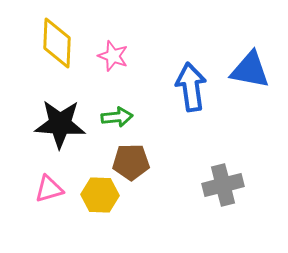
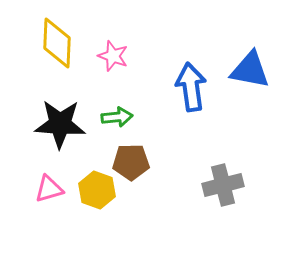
yellow hexagon: moved 3 px left, 5 px up; rotated 18 degrees clockwise
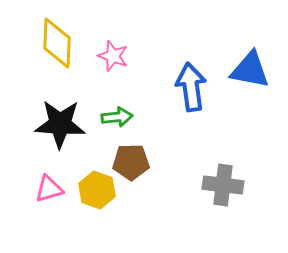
gray cross: rotated 21 degrees clockwise
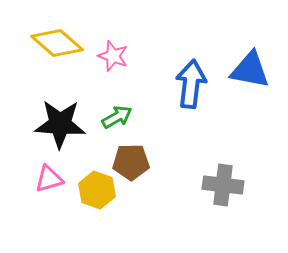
yellow diamond: rotated 51 degrees counterclockwise
blue arrow: moved 3 px up; rotated 15 degrees clockwise
green arrow: rotated 24 degrees counterclockwise
pink triangle: moved 10 px up
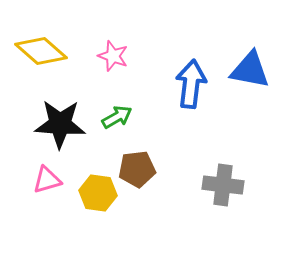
yellow diamond: moved 16 px left, 8 px down
brown pentagon: moved 6 px right, 7 px down; rotated 6 degrees counterclockwise
pink triangle: moved 2 px left, 1 px down
yellow hexagon: moved 1 px right, 3 px down; rotated 12 degrees counterclockwise
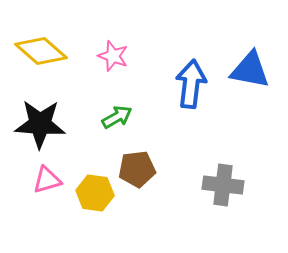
black star: moved 20 px left
yellow hexagon: moved 3 px left
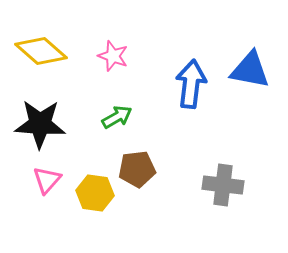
pink triangle: rotated 32 degrees counterclockwise
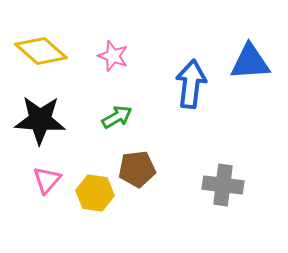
blue triangle: moved 8 px up; rotated 15 degrees counterclockwise
black star: moved 4 px up
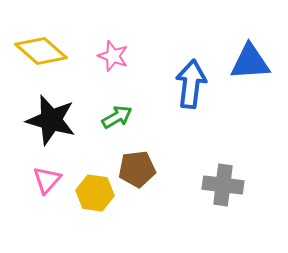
black star: moved 11 px right; rotated 12 degrees clockwise
